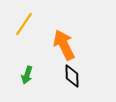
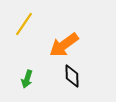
orange arrow: rotated 100 degrees counterclockwise
green arrow: moved 4 px down
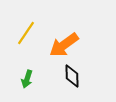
yellow line: moved 2 px right, 9 px down
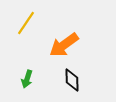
yellow line: moved 10 px up
black diamond: moved 4 px down
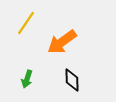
orange arrow: moved 2 px left, 3 px up
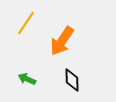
orange arrow: moved 1 px up; rotated 20 degrees counterclockwise
green arrow: rotated 96 degrees clockwise
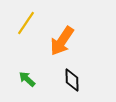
green arrow: rotated 18 degrees clockwise
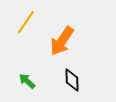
yellow line: moved 1 px up
green arrow: moved 2 px down
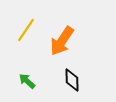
yellow line: moved 8 px down
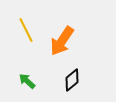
yellow line: rotated 60 degrees counterclockwise
black diamond: rotated 50 degrees clockwise
